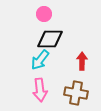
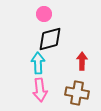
black diamond: rotated 16 degrees counterclockwise
cyan arrow: moved 2 px left, 3 px down; rotated 140 degrees clockwise
brown cross: moved 1 px right
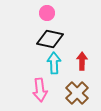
pink circle: moved 3 px right, 1 px up
black diamond: rotated 28 degrees clockwise
cyan arrow: moved 16 px right
brown cross: rotated 35 degrees clockwise
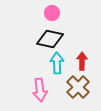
pink circle: moved 5 px right
cyan arrow: moved 3 px right
brown cross: moved 1 px right, 6 px up
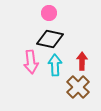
pink circle: moved 3 px left
cyan arrow: moved 2 px left, 2 px down
pink arrow: moved 9 px left, 28 px up
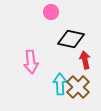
pink circle: moved 2 px right, 1 px up
black diamond: moved 21 px right
red arrow: moved 3 px right, 1 px up; rotated 12 degrees counterclockwise
cyan arrow: moved 5 px right, 19 px down
